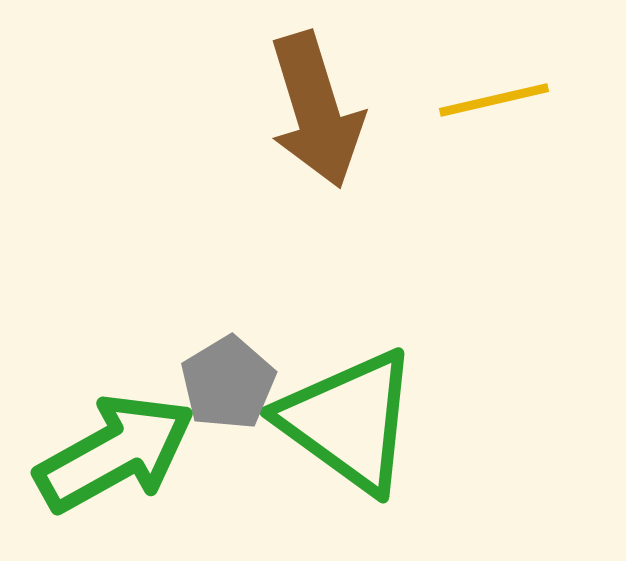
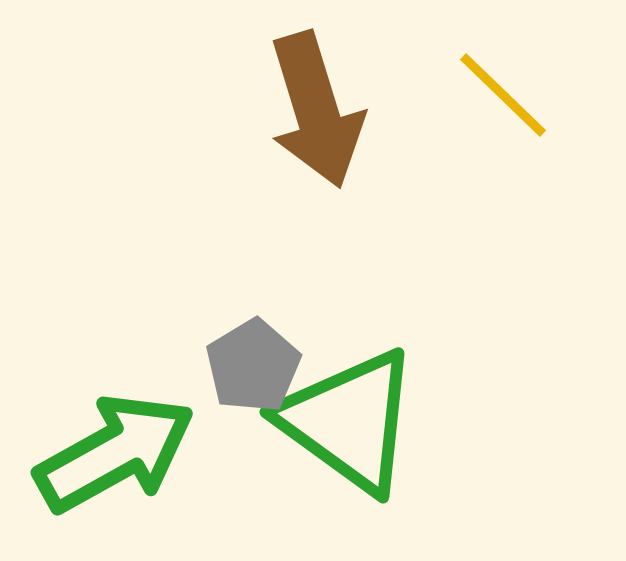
yellow line: moved 9 px right, 5 px up; rotated 57 degrees clockwise
gray pentagon: moved 25 px right, 17 px up
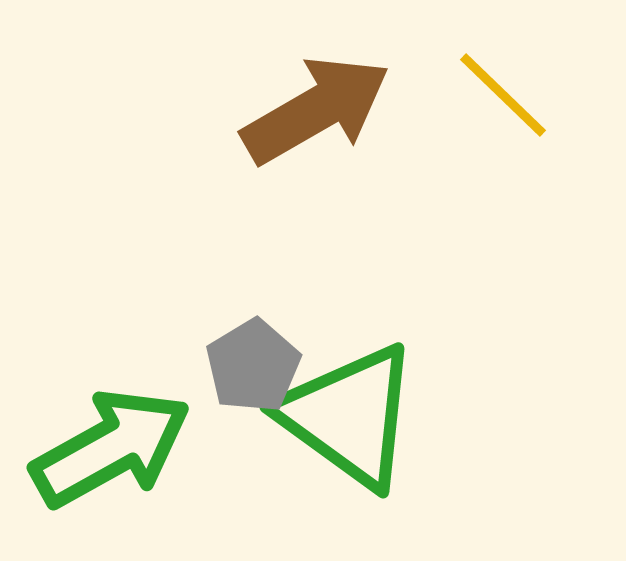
brown arrow: rotated 103 degrees counterclockwise
green triangle: moved 5 px up
green arrow: moved 4 px left, 5 px up
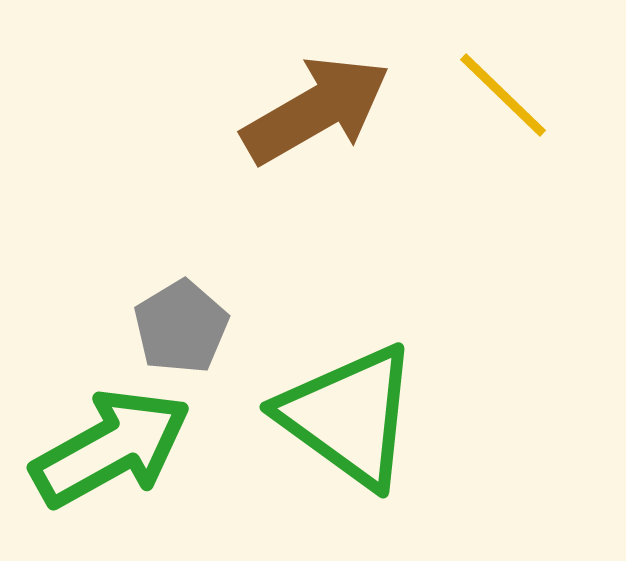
gray pentagon: moved 72 px left, 39 px up
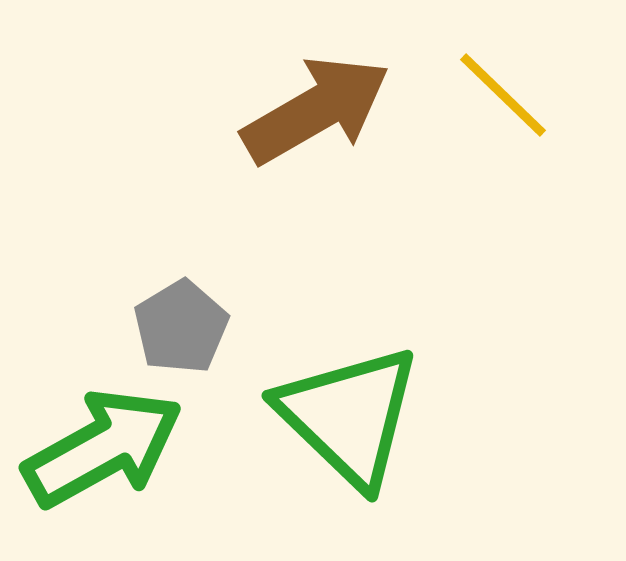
green triangle: rotated 8 degrees clockwise
green arrow: moved 8 px left
